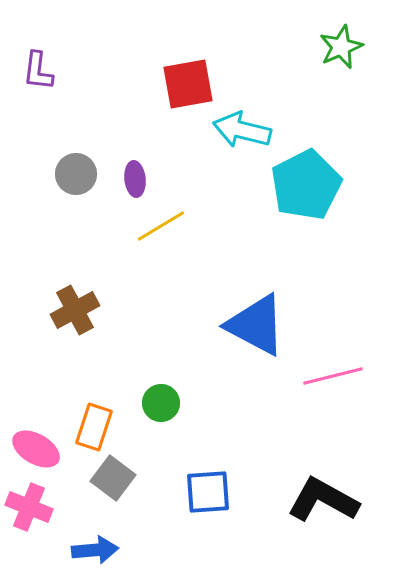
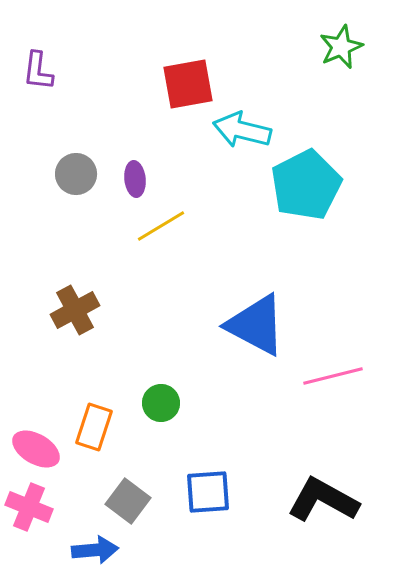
gray square: moved 15 px right, 23 px down
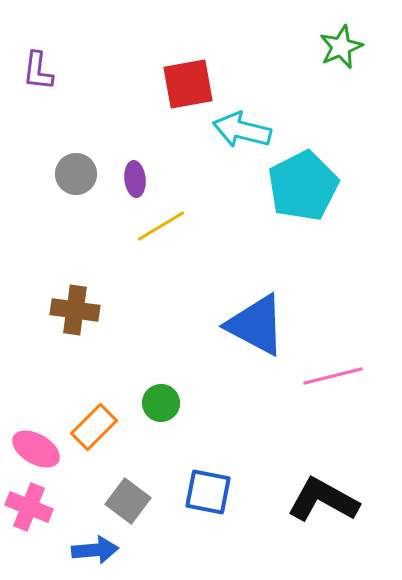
cyan pentagon: moved 3 px left, 1 px down
brown cross: rotated 36 degrees clockwise
orange rectangle: rotated 27 degrees clockwise
blue square: rotated 15 degrees clockwise
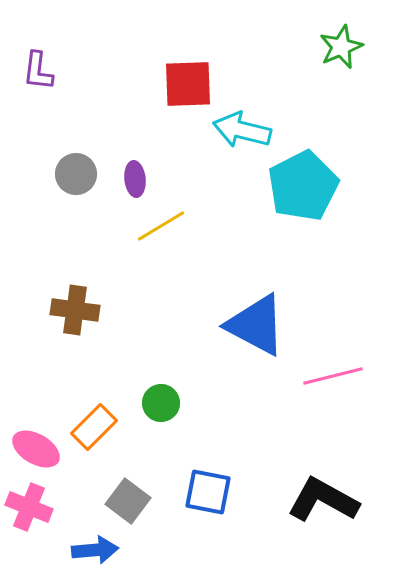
red square: rotated 8 degrees clockwise
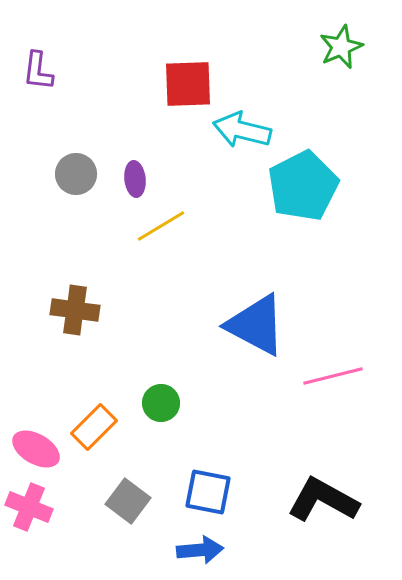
blue arrow: moved 105 px right
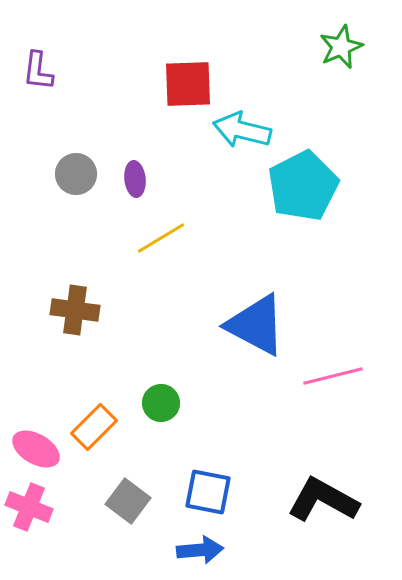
yellow line: moved 12 px down
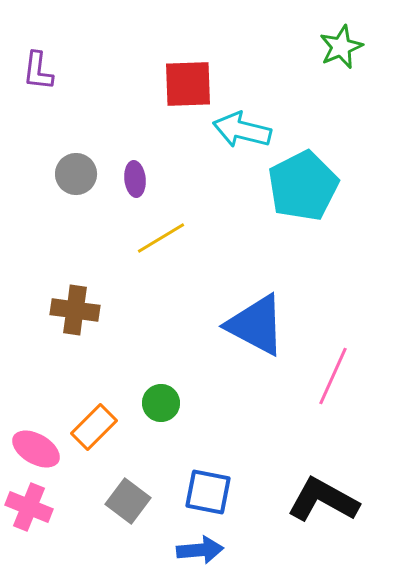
pink line: rotated 52 degrees counterclockwise
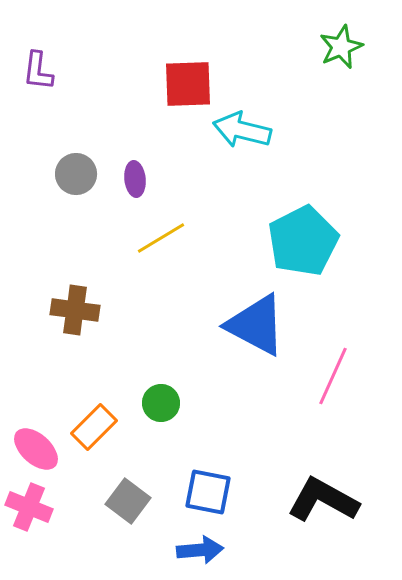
cyan pentagon: moved 55 px down
pink ellipse: rotated 12 degrees clockwise
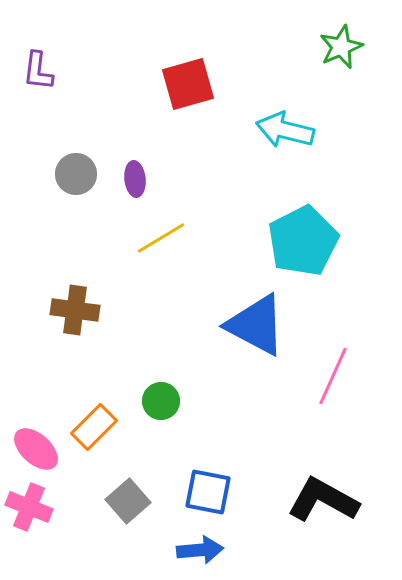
red square: rotated 14 degrees counterclockwise
cyan arrow: moved 43 px right
green circle: moved 2 px up
gray square: rotated 12 degrees clockwise
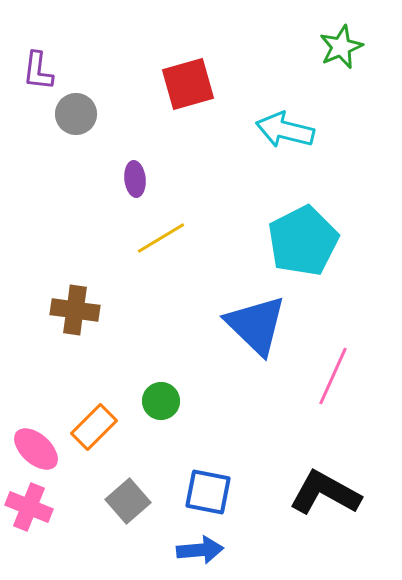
gray circle: moved 60 px up
blue triangle: rotated 16 degrees clockwise
black L-shape: moved 2 px right, 7 px up
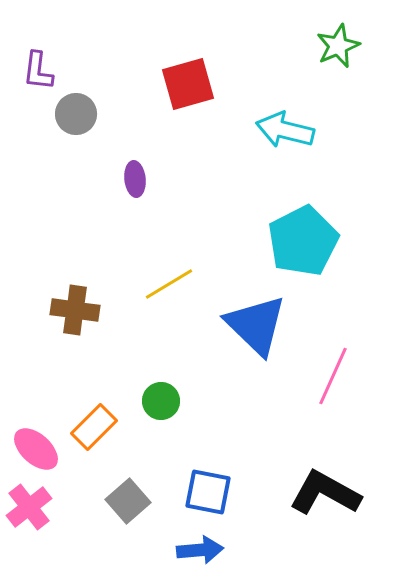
green star: moved 3 px left, 1 px up
yellow line: moved 8 px right, 46 px down
pink cross: rotated 30 degrees clockwise
